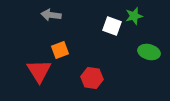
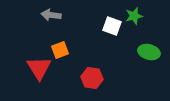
red triangle: moved 3 px up
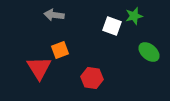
gray arrow: moved 3 px right
green ellipse: rotated 25 degrees clockwise
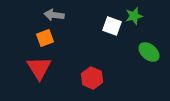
orange square: moved 15 px left, 12 px up
red hexagon: rotated 15 degrees clockwise
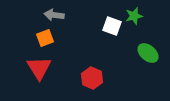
green ellipse: moved 1 px left, 1 px down
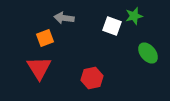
gray arrow: moved 10 px right, 3 px down
green ellipse: rotated 10 degrees clockwise
red hexagon: rotated 25 degrees clockwise
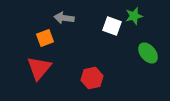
red triangle: rotated 12 degrees clockwise
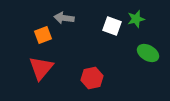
green star: moved 2 px right, 3 px down
orange square: moved 2 px left, 3 px up
green ellipse: rotated 20 degrees counterclockwise
red triangle: moved 2 px right
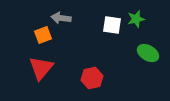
gray arrow: moved 3 px left
white square: moved 1 px up; rotated 12 degrees counterclockwise
